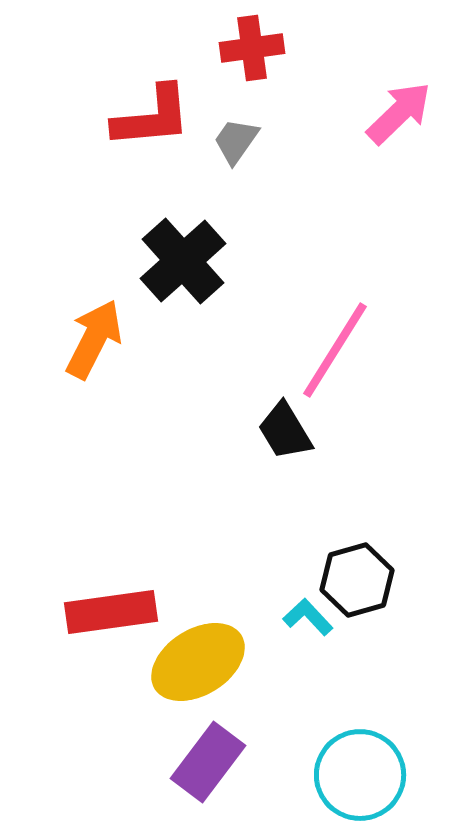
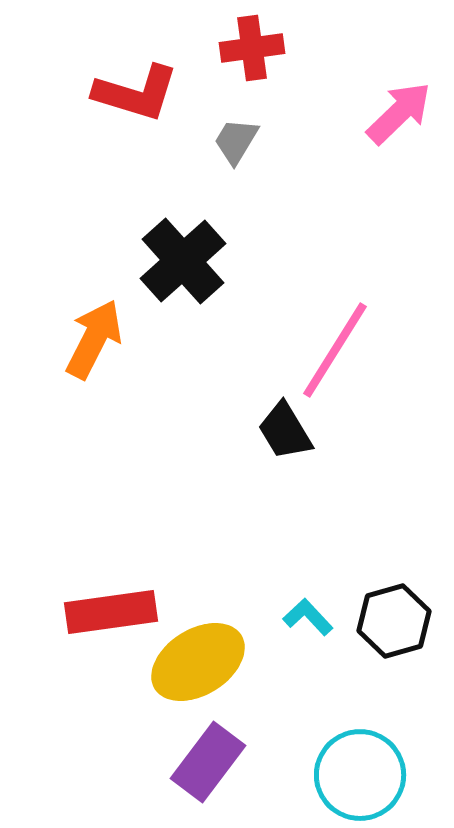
red L-shape: moved 16 px left, 24 px up; rotated 22 degrees clockwise
gray trapezoid: rotated 4 degrees counterclockwise
black hexagon: moved 37 px right, 41 px down
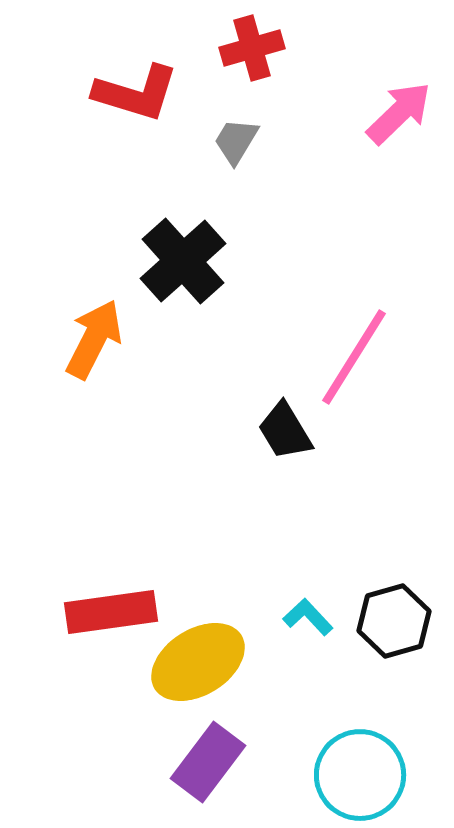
red cross: rotated 8 degrees counterclockwise
pink line: moved 19 px right, 7 px down
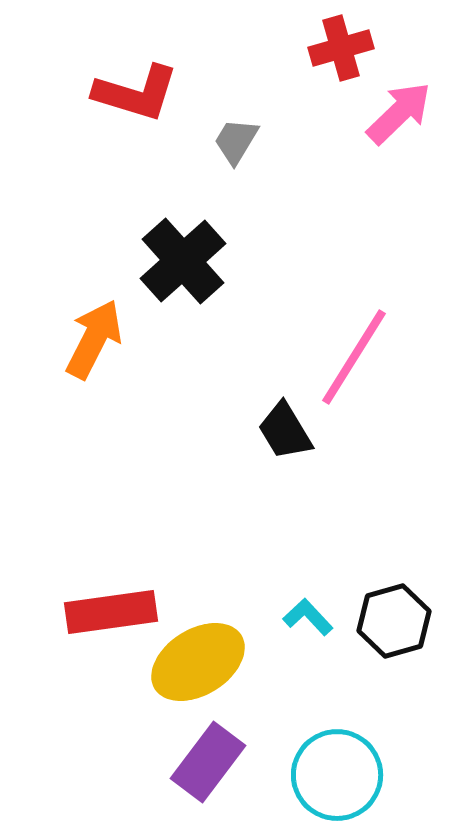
red cross: moved 89 px right
cyan circle: moved 23 px left
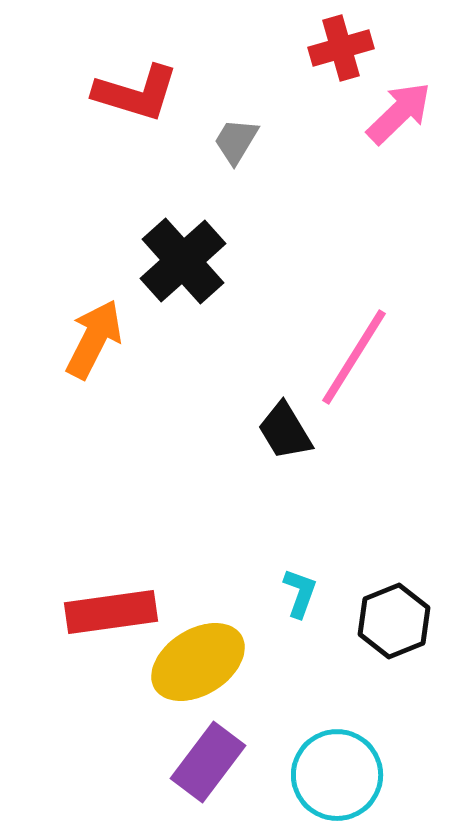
cyan L-shape: moved 8 px left, 24 px up; rotated 63 degrees clockwise
black hexagon: rotated 6 degrees counterclockwise
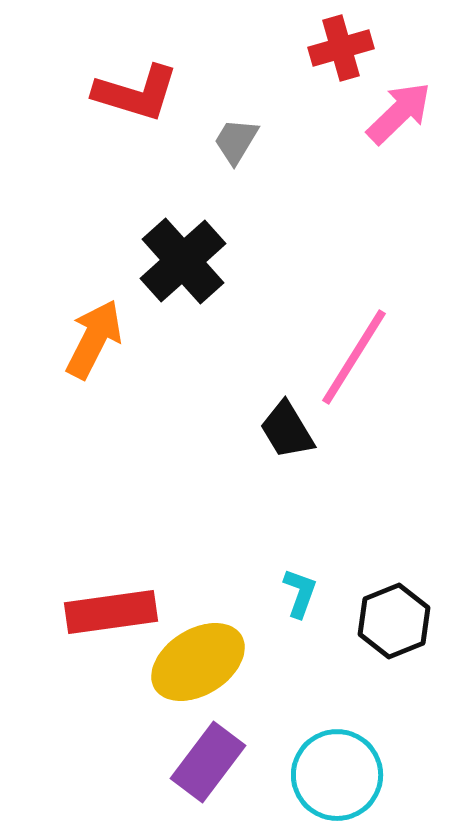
black trapezoid: moved 2 px right, 1 px up
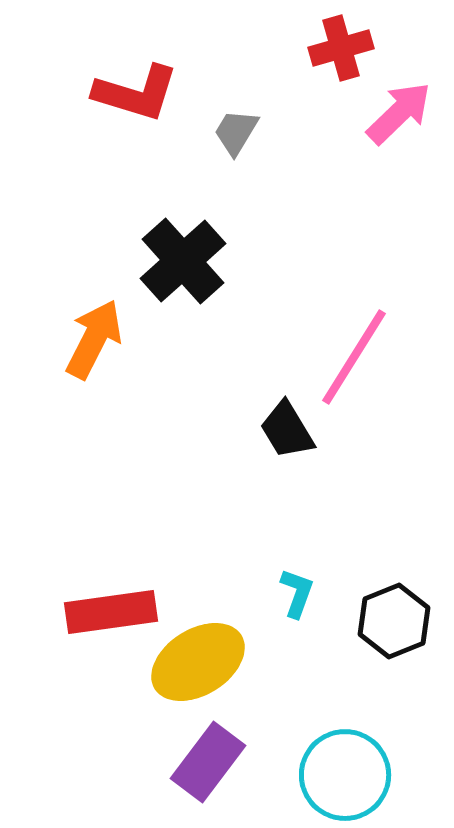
gray trapezoid: moved 9 px up
cyan L-shape: moved 3 px left
cyan circle: moved 8 px right
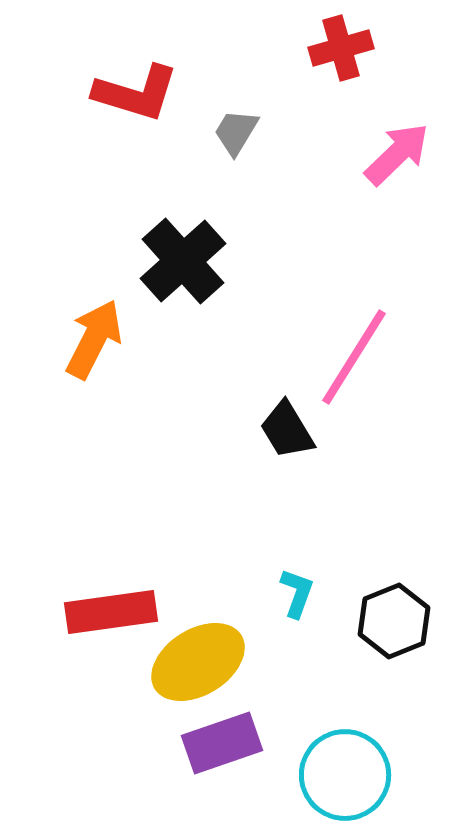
pink arrow: moved 2 px left, 41 px down
purple rectangle: moved 14 px right, 19 px up; rotated 34 degrees clockwise
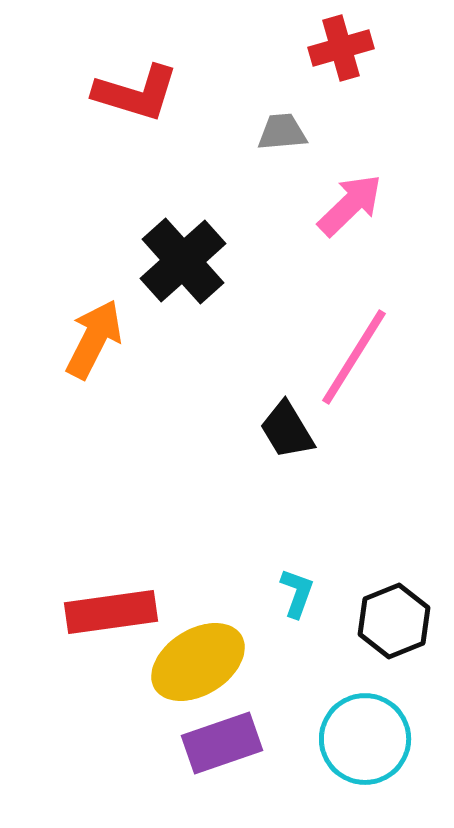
gray trapezoid: moved 46 px right; rotated 54 degrees clockwise
pink arrow: moved 47 px left, 51 px down
cyan circle: moved 20 px right, 36 px up
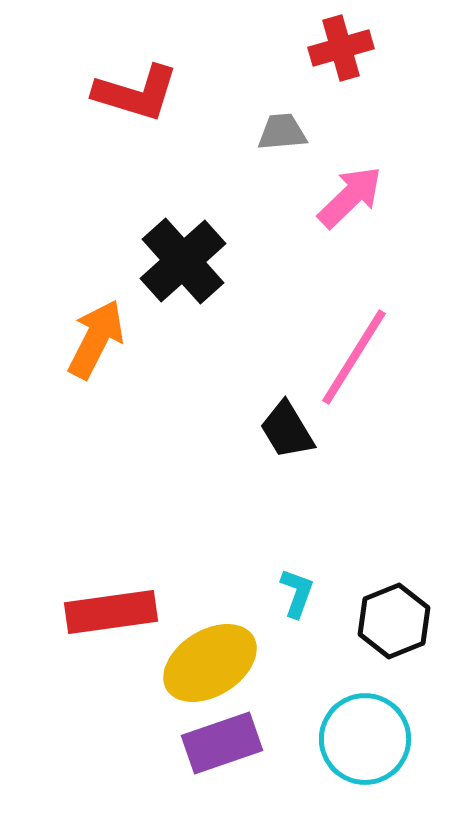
pink arrow: moved 8 px up
orange arrow: moved 2 px right
yellow ellipse: moved 12 px right, 1 px down
